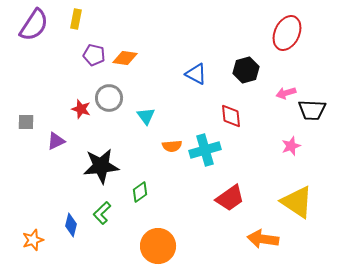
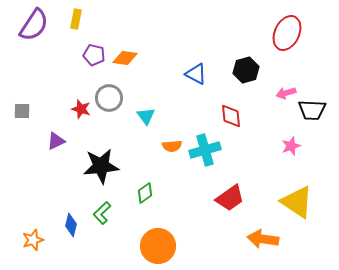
gray square: moved 4 px left, 11 px up
green diamond: moved 5 px right, 1 px down
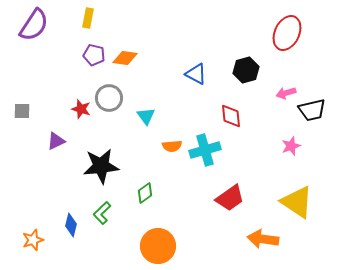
yellow rectangle: moved 12 px right, 1 px up
black trapezoid: rotated 16 degrees counterclockwise
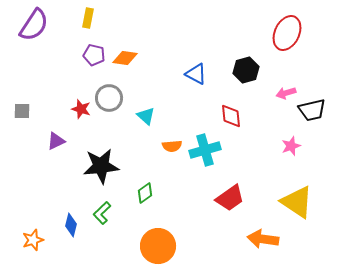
cyan triangle: rotated 12 degrees counterclockwise
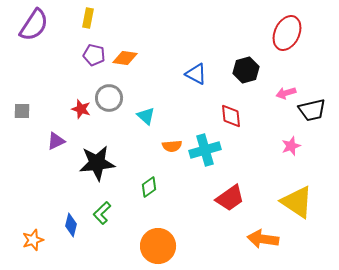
black star: moved 4 px left, 3 px up
green diamond: moved 4 px right, 6 px up
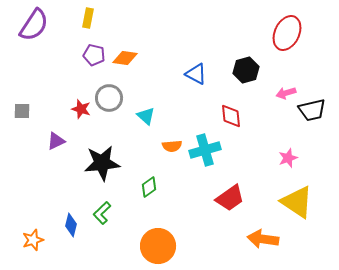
pink star: moved 3 px left, 12 px down
black star: moved 5 px right
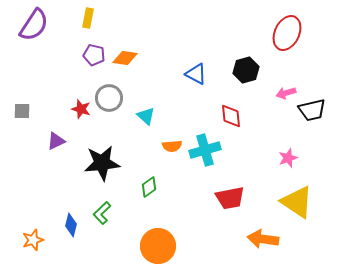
red trapezoid: rotated 24 degrees clockwise
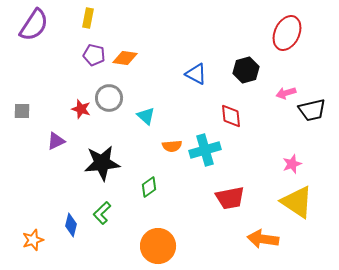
pink star: moved 4 px right, 6 px down
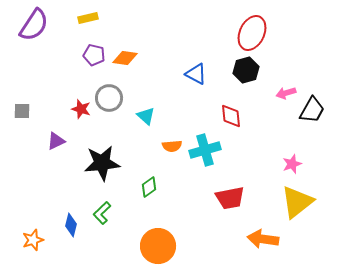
yellow rectangle: rotated 66 degrees clockwise
red ellipse: moved 35 px left
black trapezoid: rotated 48 degrees counterclockwise
yellow triangle: rotated 48 degrees clockwise
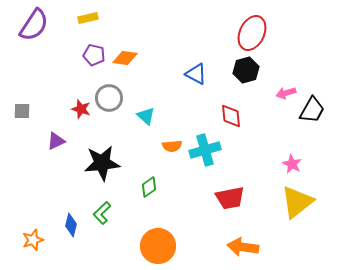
pink star: rotated 24 degrees counterclockwise
orange arrow: moved 20 px left, 8 px down
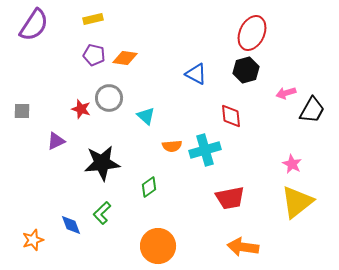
yellow rectangle: moved 5 px right, 1 px down
blue diamond: rotated 35 degrees counterclockwise
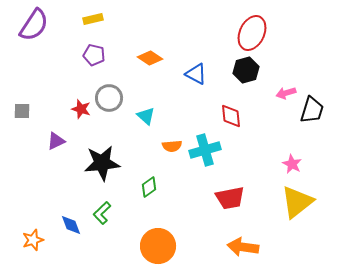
orange diamond: moved 25 px right; rotated 25 degrees clockwise
black trapezoid: rotated 12 degrees counterclockwise
